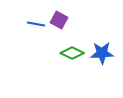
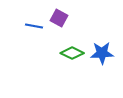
purple square: moved 2 px up
blue line: moved 2 px left, 2 px down
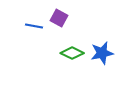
blue star: rotated 10 degrees counterclockwise
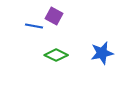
purple square: moved 5 px left, 2 px up
green diamond: moved 16 px left, 2 px down
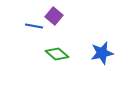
purple square: rotated 12 degrees clockwise
green diamond: moved 1 px right, 1 px up; rotated 15 degrees clockwise
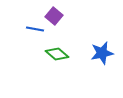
blue line: moved 1 px right, 3 px down
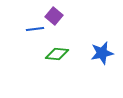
blue line: rotated 18 degrees counterclockwise
green diamond: rotated 35 degrees counterclockwise
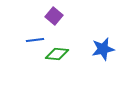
blue line: moved 11 px down
blue star: moved 1 px right, 4 px up
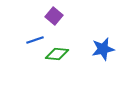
blue line: rotated 12 degrees counterclockwise
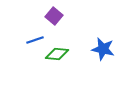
blue star: rotated 25 degrees clockwise
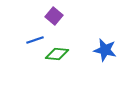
blue star: moved 2 px right, 1 px down
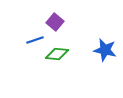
purple square: moved 1 px right, 6 px down
